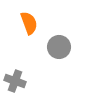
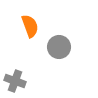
orange semicircle: moved 1 px right, 3 px down
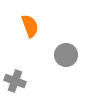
gray circle: moved 7 px right, 8 px down
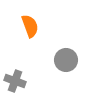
gray circle: moved 5 px down
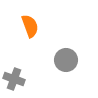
gray cross: moved 1 px left, 2 px up
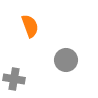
gray cross: rotated 10 degrees counterclockwise
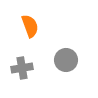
gray cross: moved 8 px right, 11 px up; rotated 20 degrees counterclockwise
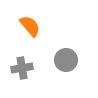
orange semicircle: rotated 20 degrees counterclockwise
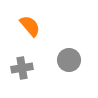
gray circle: moved 3 px right
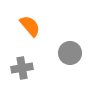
gray circle: moved 1 px right, 7 px up
